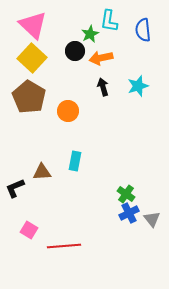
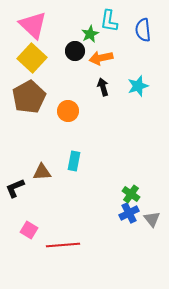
brown pentagon: rotated 12 degrees clockwise
cyan rectangle: moved 1 px left
green cross: moved 5 px right
red line: moved 1 px left, 1 px up
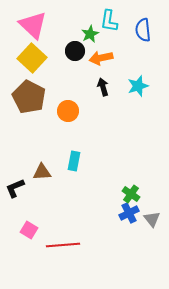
brown pentagon: rotated 16 degrees counterclockwise
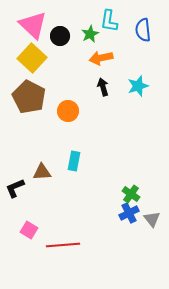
black circle: moved 15 px left, 15 px up
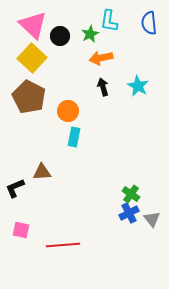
blue semicircle: moved 6 px right, 7 px up
cyan star: rotated 25 degrees counterclockwise
cyan rectangle: moved 24 px up
pink square: moved 8 px left; rotated 18 degrees counterclockwise
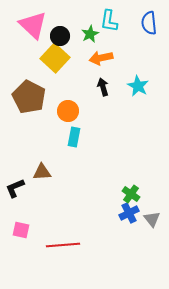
yellow square: moved 23 px right
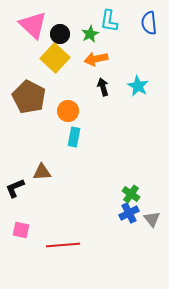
black circle: moved 2 px up
orange arrow: moved 5 px left, 1 px down
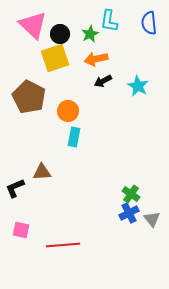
yellow square: rotated 28 degrees clockwise
black arrow: moved 6 px up; rotated 102 degrees counterclockwise
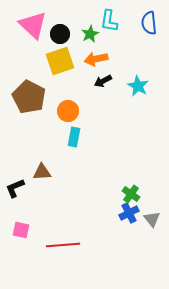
yellow square: moved 5 px right, 3 px down
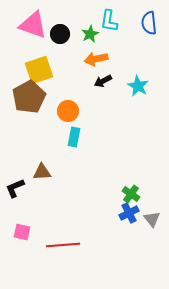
pink triangle: rotated 24 degrees counterclockwise
yellow square: moved 21 px left, 9 px down
brown pentagon: rotated 16 degrees clockwise
pink square: moved 1 px right, 2 px down
